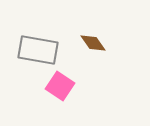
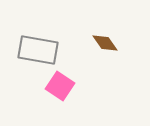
brown diamond: moved 12 px right
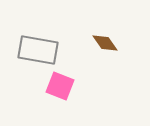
pink square: rotated 12 degrees counterclockwise
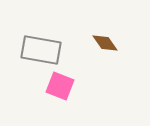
gray rectangle: moved 3 px right
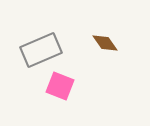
gray rectangle: rotated 33 degrees counterclockwise
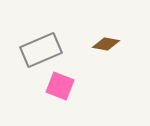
brown diamond: moved 1 px right, 1 px down; rotated 44 degrees counterclockwise
